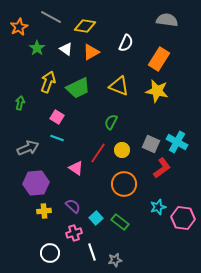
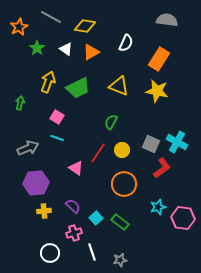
gray star: moved 5 px right
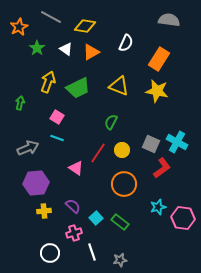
gray semicircle: moved 2 px right
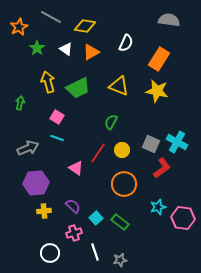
yellow arrow: rotated 35 degrees counterclockwise
white line: moved 3 px right
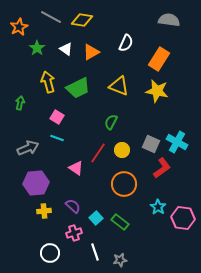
yellow diamond: moved 3 px left, 6 px up
cyan star: rotated 21 degrees counterclockwise
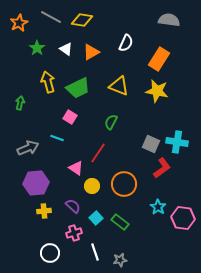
orange star: moved 4 px up
pink square: moved 13 px right
cyan cross: rotated 20 degrees counterclockwise
yellow circle: moved 30 px left, 36 px down
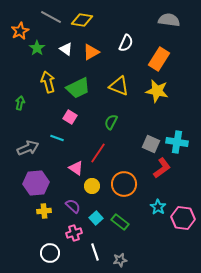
orange star: moved 1 px right, 8 px down
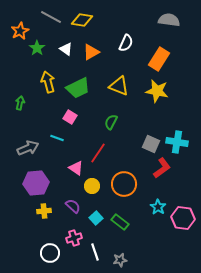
pink cross: moved 5 px down
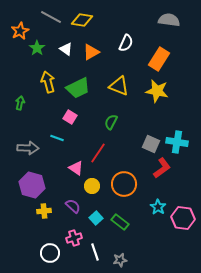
gray arrow: rotated 25 degrees clockwise
purple hexagon: moved 4 px left, 2 px down; rotated 20 degrees clockwise
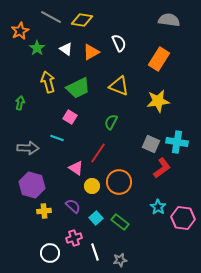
white semicircle: moved 7 px left; rotated 48 degrees counterclockwise
yellow star: moved 1 px right, 10 px down; rotated 20 degrees counterclockwise
orange circle: moved 5 px left, 2 px up
